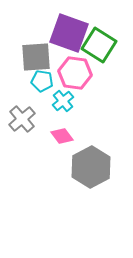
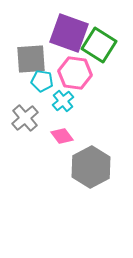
gray square: moved 5 px left, 2 px down
gray cross: moved 3 px right, 1 px up
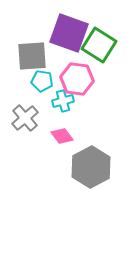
gray square: moved 1 px right, 3 px up
pink hexagon: moved 2 px right, 6 px down
cyan cross: rotated 25 degrees clockwise
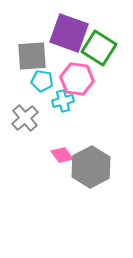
green square: moved 3 px down
pink diamond: moved 19 px down
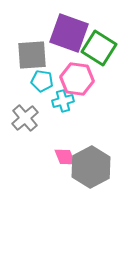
gray square: moved 1 px up
pink diamond: moved 3 px right, 2 px down; rotated 15 degrees clockwise
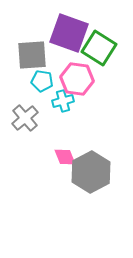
gray hexagon: moved 5 px down
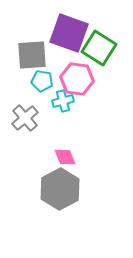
gray hexagon: moved 31 px left, 17 px down
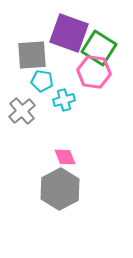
pink hexagon: moved 17 px right, 7 px up
cyan cross: moved 1 px right, 1 px up
gray cross: moved 3 px left, 7 px up
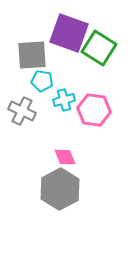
pink hexagon: moved 38 px down
gray cross: rotated 24 degrees counterclockwise
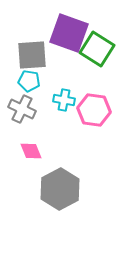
green square: moved 2 px left, 1 px down
cyan pentagon: moved 13 px left
cyan cross: rotated 25 degrees clockwise
gray cross: moved 2 px up
pink diamond: moved 34 px left, 6 px up
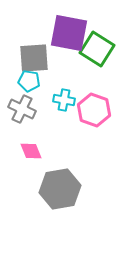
purple square: rotated 9 degrees counterclockwise
gray square: moved 2 px right, 3 px down
pink hexagon: rotated 12 degrees clockwise
gray hexagon: rotated 18 degrees clockwise
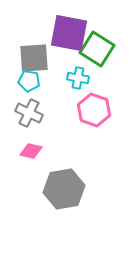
cyan cross: moved 14 px right, 22 px up
gray cross: moved 7 px right, 4 px down
pink diamond: rotated 55 degrees counterclockwise
gray hexagon: moved 4 px right
